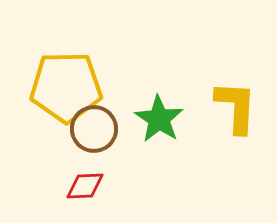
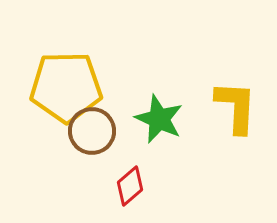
green star: rotated 9 degrees counterclockwise
brown circle: moved 2 px left, 2 px down
red diamond: moved 45 px right; rotated 39 degrees counterclockwise
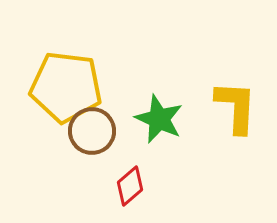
yellow pentagon: rotated 8 degrees clockwise
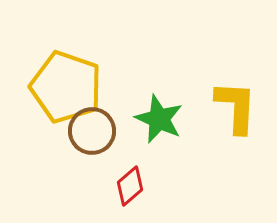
yellow pentagon: rotated 12 degrees clockwise
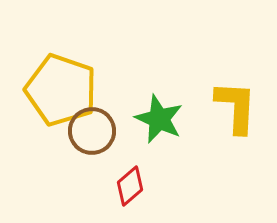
yellow pentagon: moved 5 px left, 3 px down
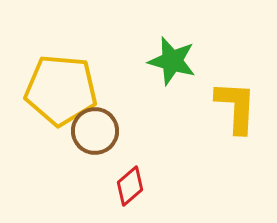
yellow pentagon: rotated 14 degrees counterclockwise
green star: moved 13 px right, 58 px up; rotated 9 degrees counterclockwise
brown circle: moved 3 px right
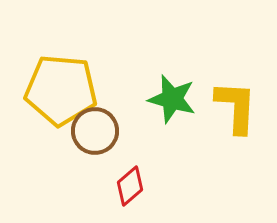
green star: moved 38 px down
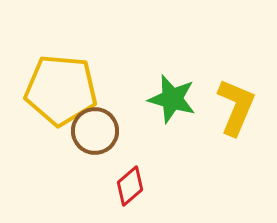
yellow L-shape: rotated 20 degrees clockwise
